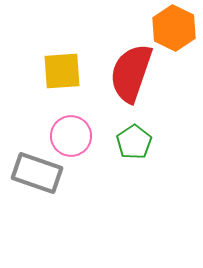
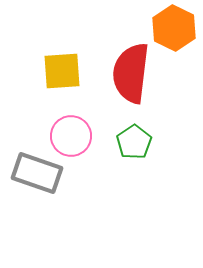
red semicircle: rotated 12 degrees counterclockwise
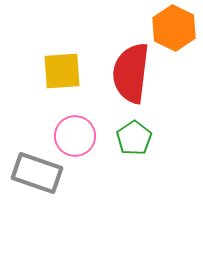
pink circle: moved 4 px right
green pentagon: moved 4 px up
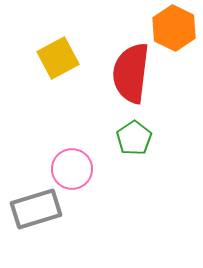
yellow square: moved 4 px left, 13 px up; rotated 24 degrees counterclockwise
pink circle: moved 3 px left, 33 px down
gray rectangle: moved 1 px left, 36 px down; rotated 36 degrees counterclockwise
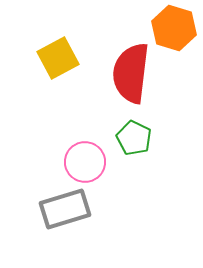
orange hexagon: rotated 9 degrees counterclockwise
green pentagon: rotated 12 degrees counterclockwise
pink circle: moved 13 px right, 7 px up
gray rectangle: moved 29 px right
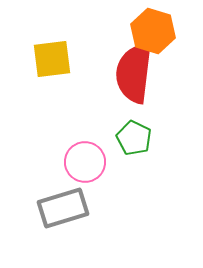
orange hexagon: moved 21 px left, 3 px down
yellow square: moved 6 px left, 1 px down; rotated 21 degrees clockwise
red semicircle: moved 3 px right
gray rectangle: moved 2 px left, 1 px up
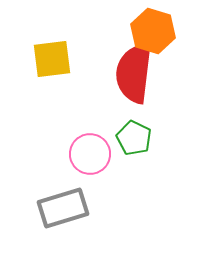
pink circle: moved 5 px right, 8 px up
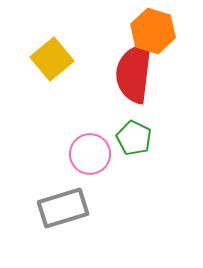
yellow square: rotated 33 degrees counterclockwise
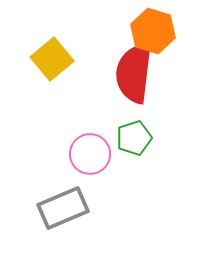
green pentagon: rotated 28 degrees clockwise
gray rectangle: rotated 6 degrees counterclockwise
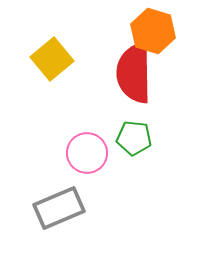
red semicircle: rotated 8 degrees counterclockwise
green pentagon: rotated 24 degrees clockwise
pink circle: moved 3 px left, 1 px up
gray rectangle: moved 4 px left
